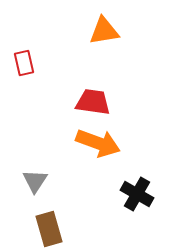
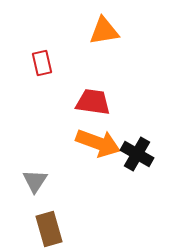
red rectangle: moved 18 px right
black cross: moved 40 px up
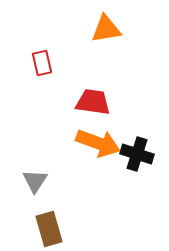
orange triangle: moved 2 px right, 2 px up
black cross: rotated 12 degrees counterclockwise
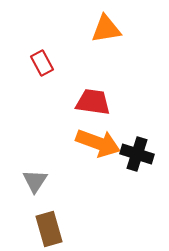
red rectangle: rotated 15 degrees counterclockwise
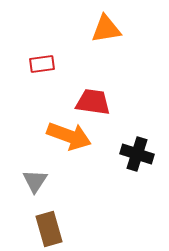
red rectangle: moved 1 px down; rotated 70 degrees counterclockwise
orange arrow: moved 29 px left, 7 px up
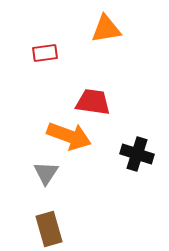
red rectangle: moved 3 px right, 11 px up
gray triangle: moved 11 px right, 8 px up
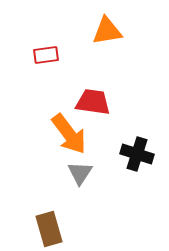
orange triangle: moved 1 px right, 2 px down
red rectangle: moved 1 px right, 2 px down
orange arrow: moved 2 px up; rotated 33 degrees clockwise
gray triangle: moved 34 px right
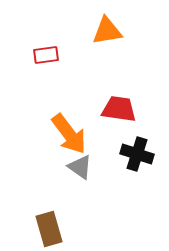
red trapezoid: moved 26 px right, 7 px down
gray triangle: moved 6 px up; rotated 28 degrees counterclockwise
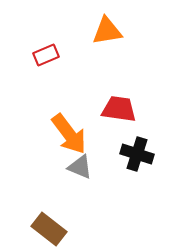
red rectangle: rotated 15 degrees counterclockwise
gray triangle: rotated 12 degrees counterclockwise
brown rectangle: rotated 36 degrees counterclockwise
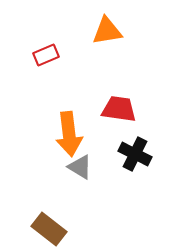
orange arrow: rotated 30 degrees clockwise
black cross: moved 2 px left; rotated 8 degrees clockwise
gray triangle: rotated 8 degrees clockwise
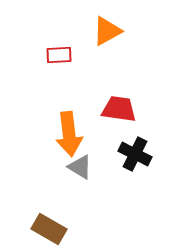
orange triangle: rotated 20 degrees counterclockwise
red rectangle: moved 13 px right; rotated 20 degrees clockwise
brown rectangle: rotated 8 degrees counterclockwise
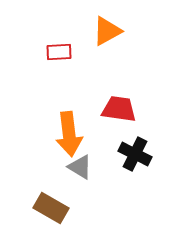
red rectangle: moved 3 px up
brown rectangle: moved 2 px right, 21 px up
